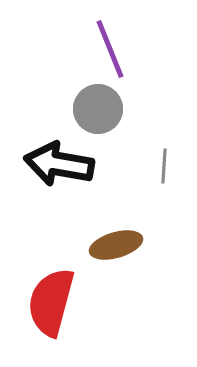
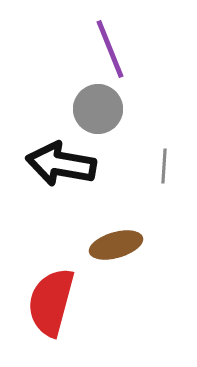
black arrow: moved 2 px right
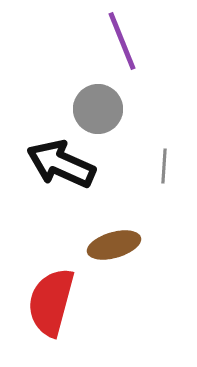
purple line: moved 12 px right, 8 px up
black arrow: rotated 14 degrees clockwise
brown ellipse: moved 2 px left
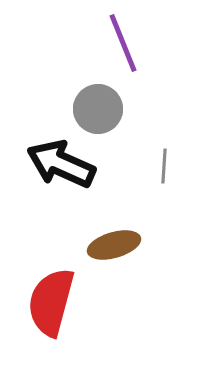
purple line: moved 1 px right, 2 px down
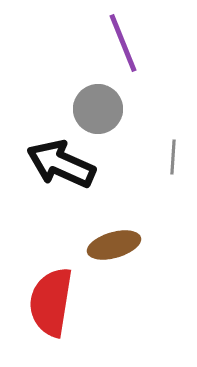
gray line: moved 9 px right, 9 px up
red semicircle: rotated 6 degrees counterclockwise
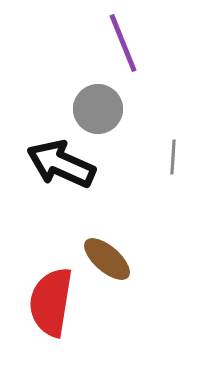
brown ellipse: moved 7 px left, 14 px down; rotated 57 degrees clockwise
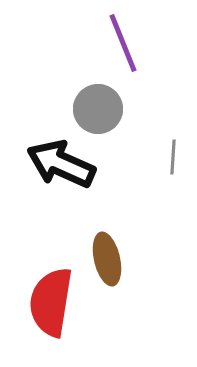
brown ellipse: rotated 36 degrees clockwise
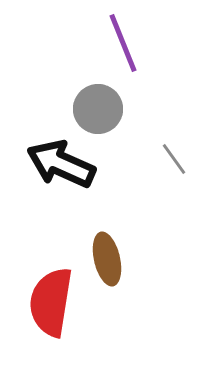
gray line: moved 1 px right, 2 px down; rotated 40 degrees counterclockwise
